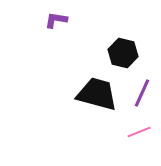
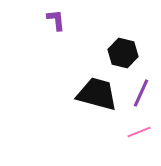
purple L-shape: rotated 75 degrees clockwise
purple line: moved 1 px left
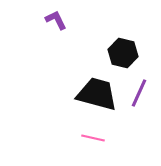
purple L-shape: rotated 20 degrees counterclockwise
purple line: moved 2 px left
pink line: moved 46 px left, 6 px down; rotated 35 degrees clockwise
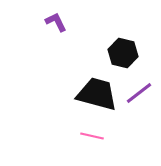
purple L-shape: moved 2 px down
purple line: rotated 28 degrees clockwise
pink line: moved 1 px left, 2 px up
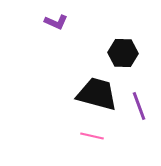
purple L-shape: rotated 140 degrees clockwise
black hexagon: rotated 12 degrees counterclockwise
purple line: moved 13 px down; rotated 72 degrees counterclockwise
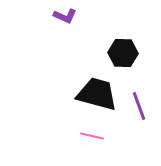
purple L-shape: moved 9 px right, 6 px up
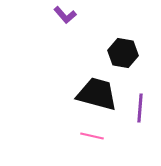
purple L-shape: moved 1 px up; rotated 25 degrees clockwise
black hexagon: rotated 8 degrees clockwise
purple line: moved 1 px right, 2 px down; rotated 24 degrees clockwise
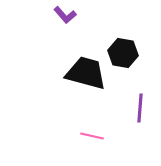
black trapezoid: moved 11 px left, 21 px up
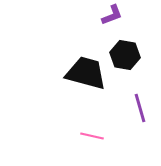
purple L-shape: moved 47 px right; rotated 70 degrees counterclockwise
black hexagon: moved 2 px right, 2 px down
purple line: rotated 20 degrees counterclockwise
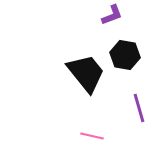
black trapezoid: rotated 36 degrees clockwise
purple line: moved 1 px left
